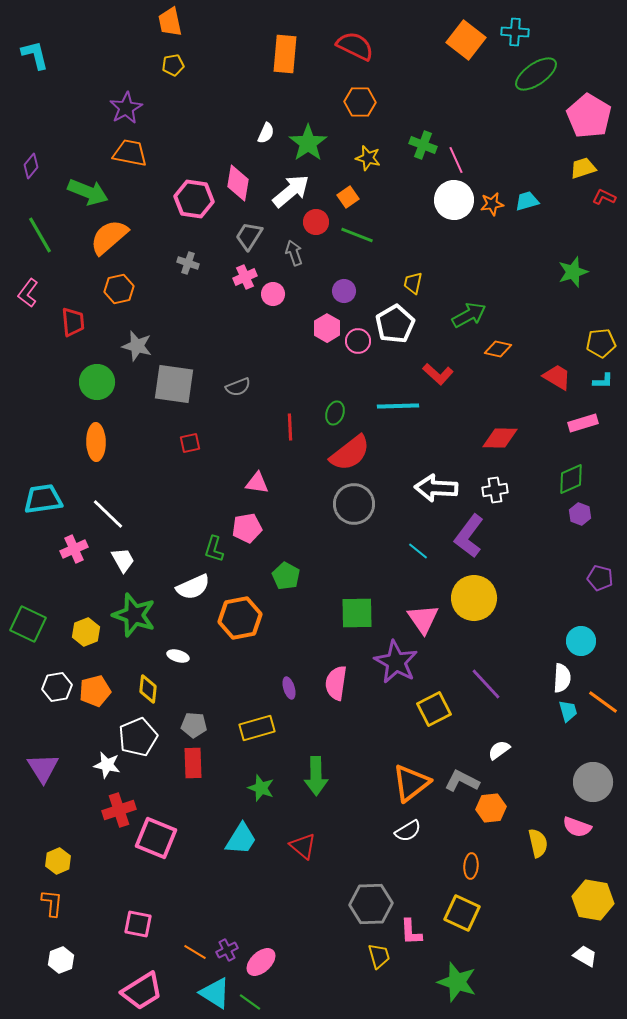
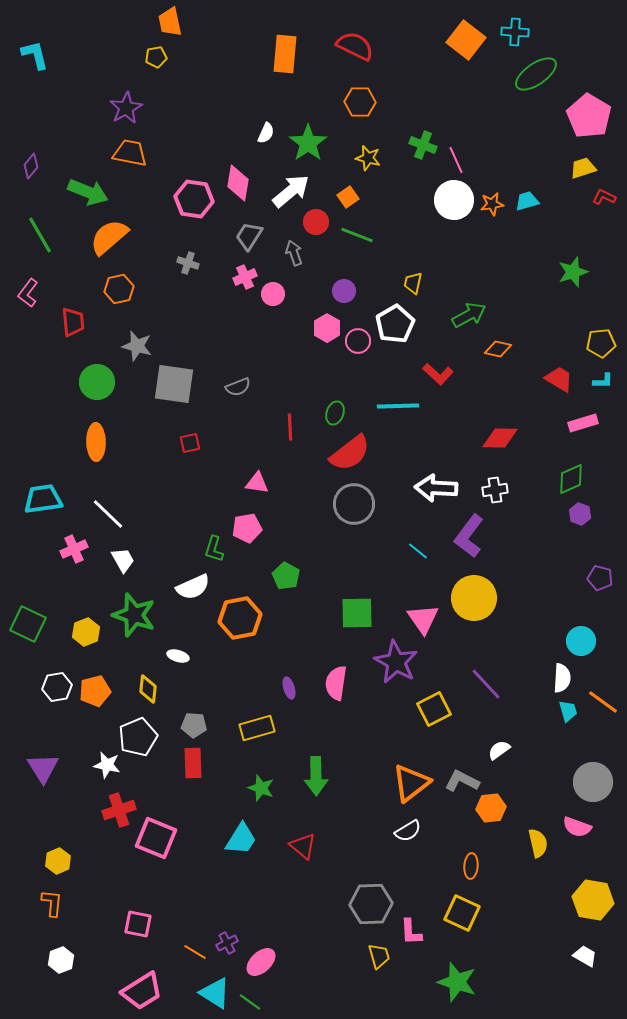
yellow pentagon at (173, 65): moved 17 px left, 8 px up
red trapezoid at (557, 377): moved 2 px right, 2 px down
purple cross at (227, 950): moved 7 px up
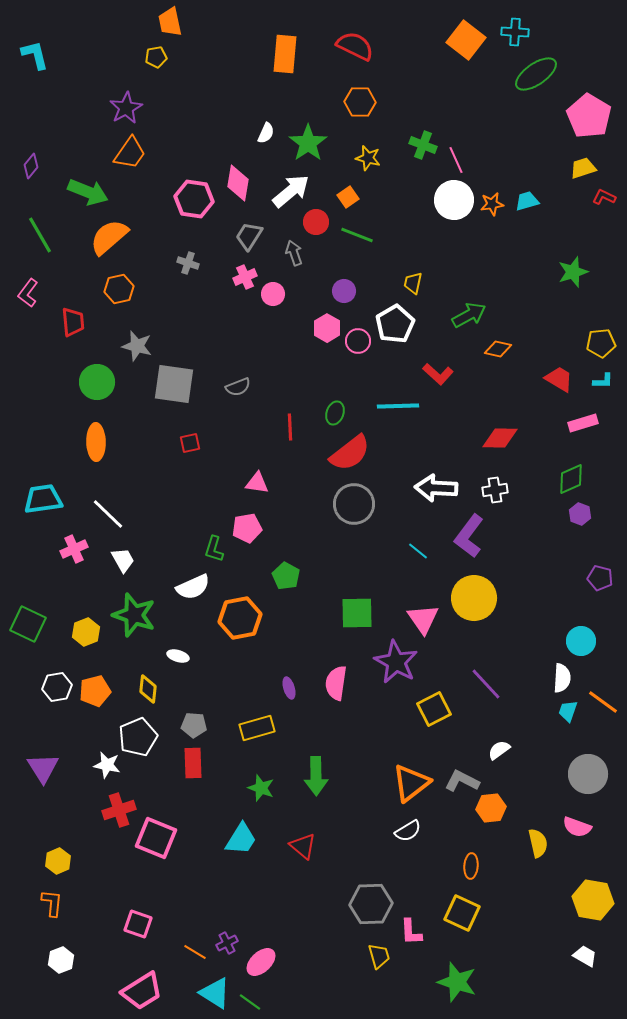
orange trapezoid at (130, 153): rotated 114 degrees clockwise
cyan trapezoid at (568, 711): rotated 145 degrees counterclockwise
gray circle at (593, 782): moved 5 px left, 8 px up
pink square at (138, 924): rotated 8 degrees clockwise
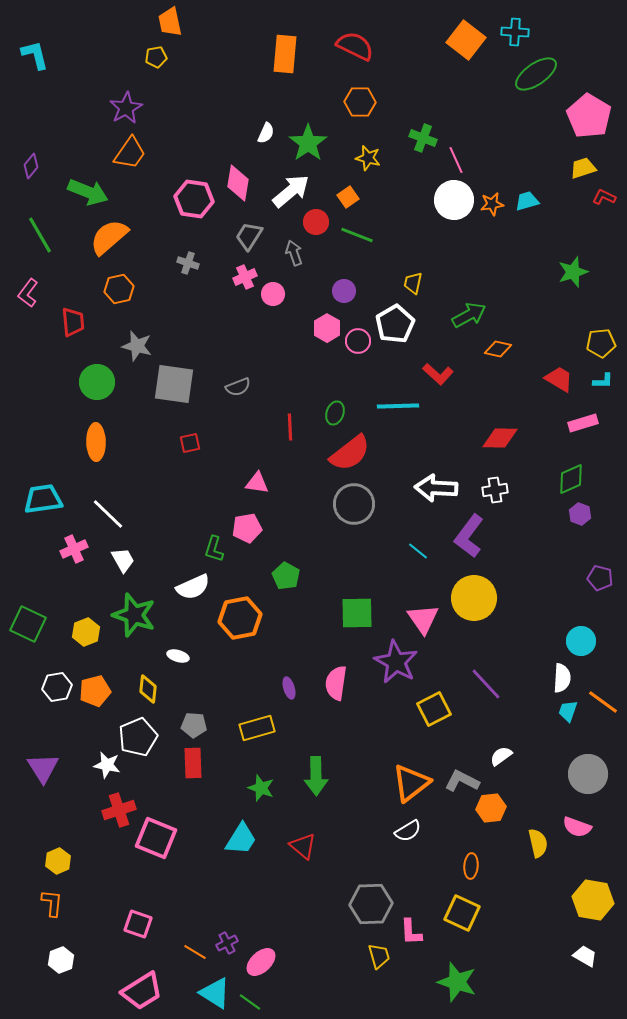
green cross at (423, 145): moved 7 px up
white semicircle at (499, 750): moved 2 px right, 6 px down
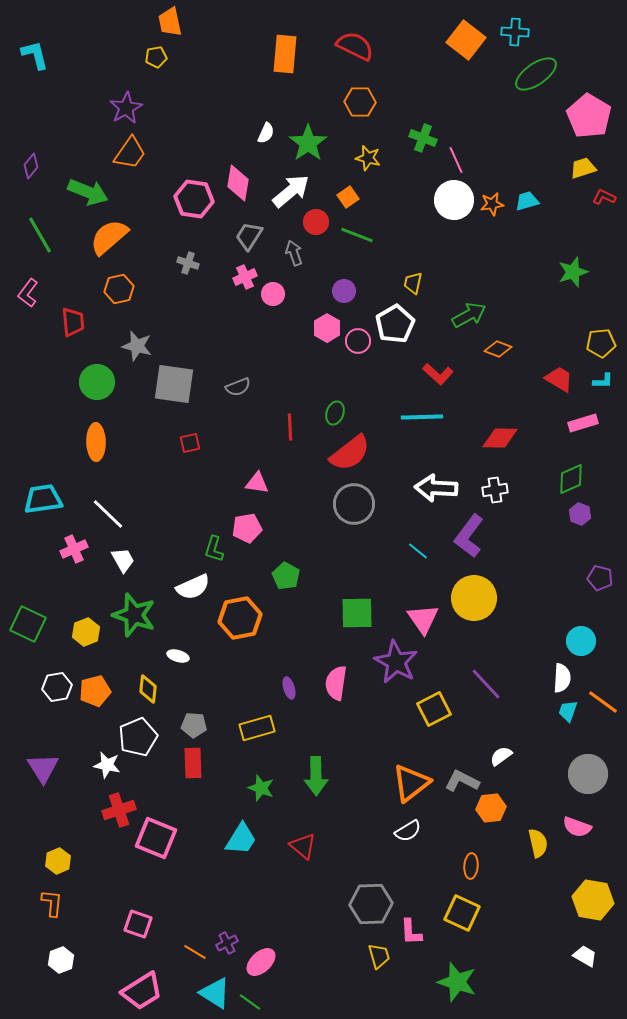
orange diamond at (498, 349): rotated 8 degrees clockwise
cyan line at (398, 406): moved 24 px right, 11 px down
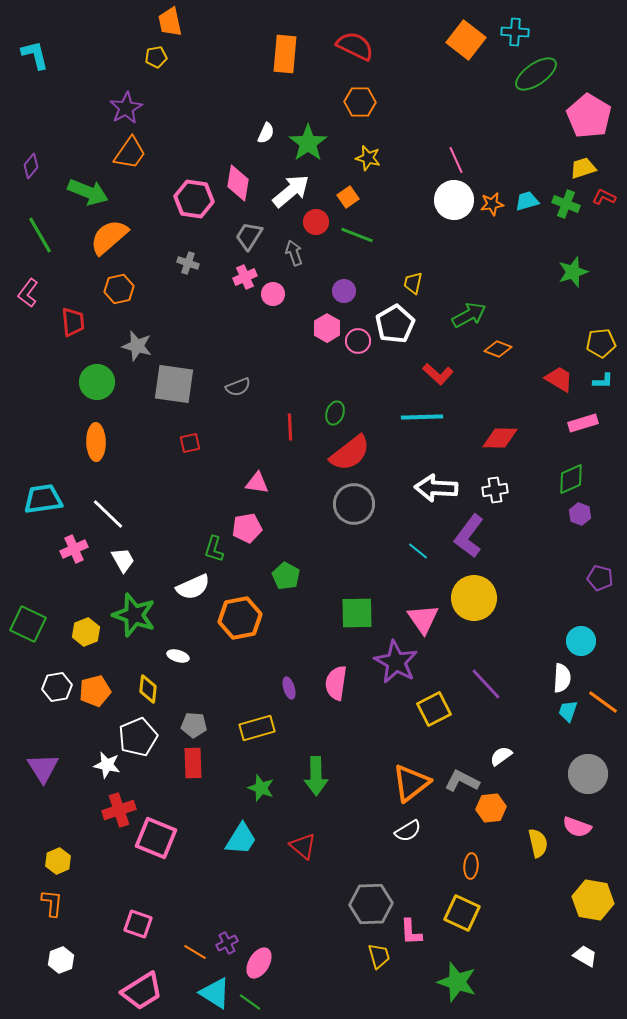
green cross at (423, 138): moved 143 px right, 66 px down
pink ellipse at (261, 962): moved 2 px left, 1 px down; rotated 16 degrees counterclockwise
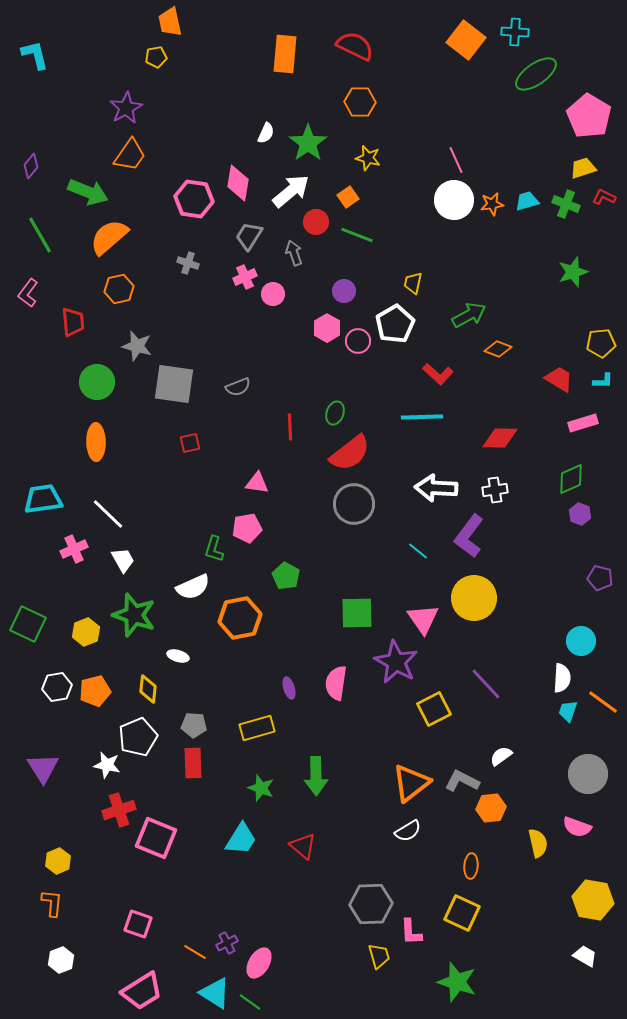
orange trapezoid at (130, 153): moved 2 px down
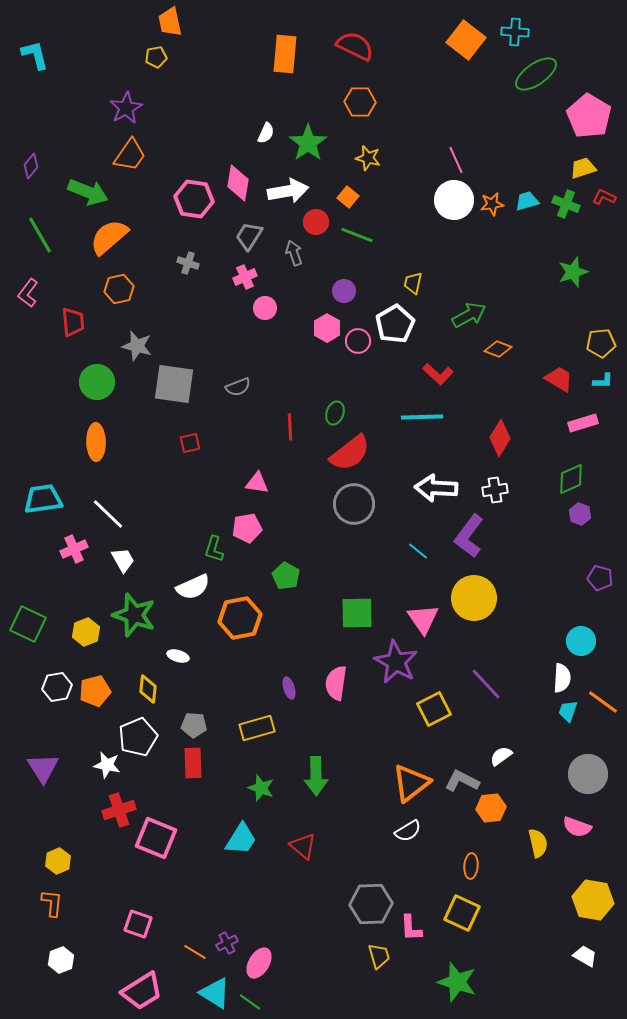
white arrow at (291, 191): moved 3 px left; rotated 30 degrees clockwise
orange square at (348, 197): rotated 15 degrees counterclockwise
pink circle at (273, 294): moved 8 px left, 14 px down
red diamond at (500, 438): rotated 60 degrees counterclockwise
pink L-shape at (411, 932): moved 4 px up
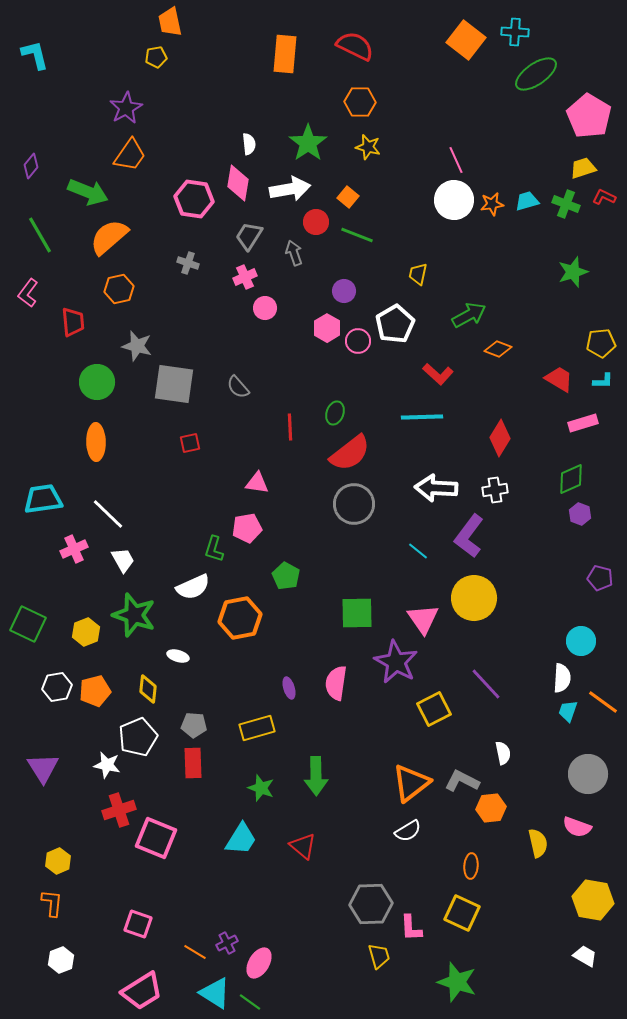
white semicircle at (266, 133): moved 17 px left, 11 px down; rotated 30 degrees counterclockwise
yellow star at (368, 158): moved 11 px up
white arrow at (288, 191): moved 2 px right, 2 px up
yellow trapezoid at (413, 283): moved 5 px right, 9 px up
gray semicircle at (238, 387): rotated 70 degrees clockwise
white semicircle at (501, 756): moved 2 px right, 3 px up; rotated 115 degrees clockwise
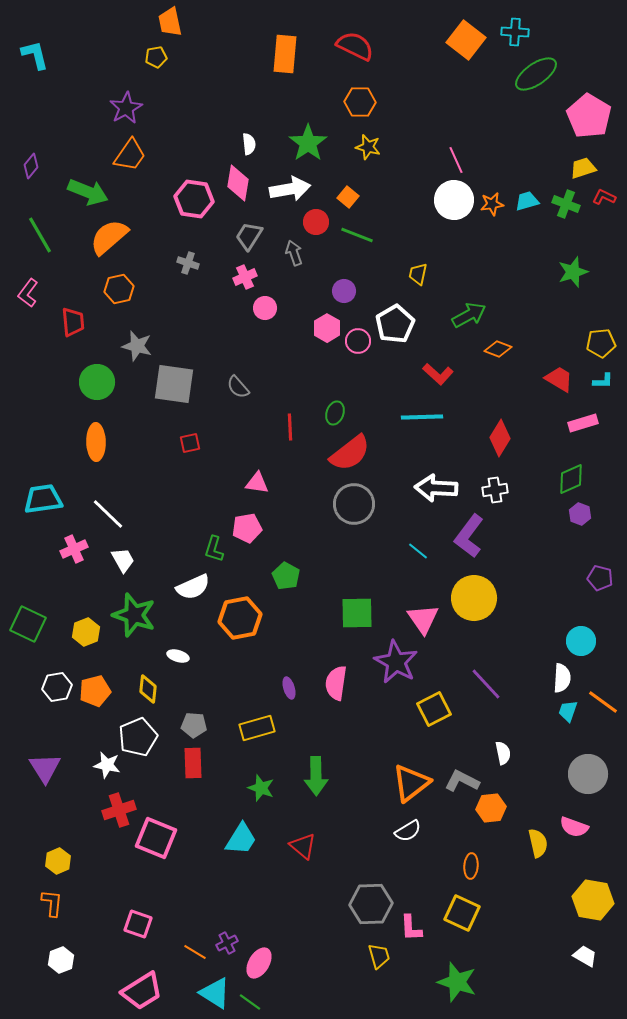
purple triangle at (43, 768): moved 2 px right
pink semicircle at (577, 827): moved 3 px left
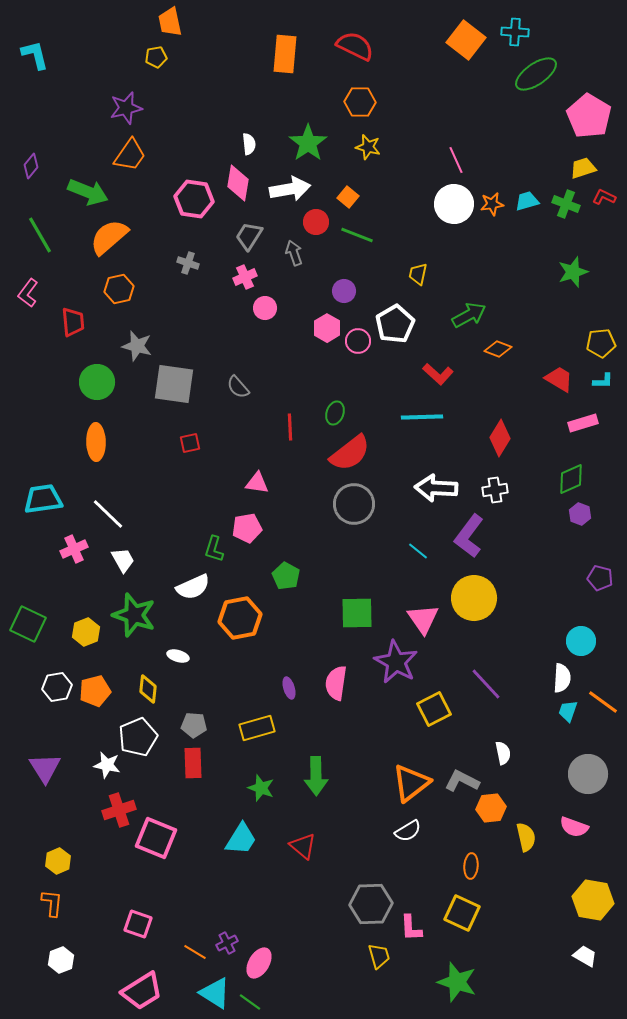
purple star at (126, 108): rotated 16 degrees clockwise
white circle at (454, 200): moved 4 px down
yellow semicircle at (538, 843): moved 12 px left, 6 px up
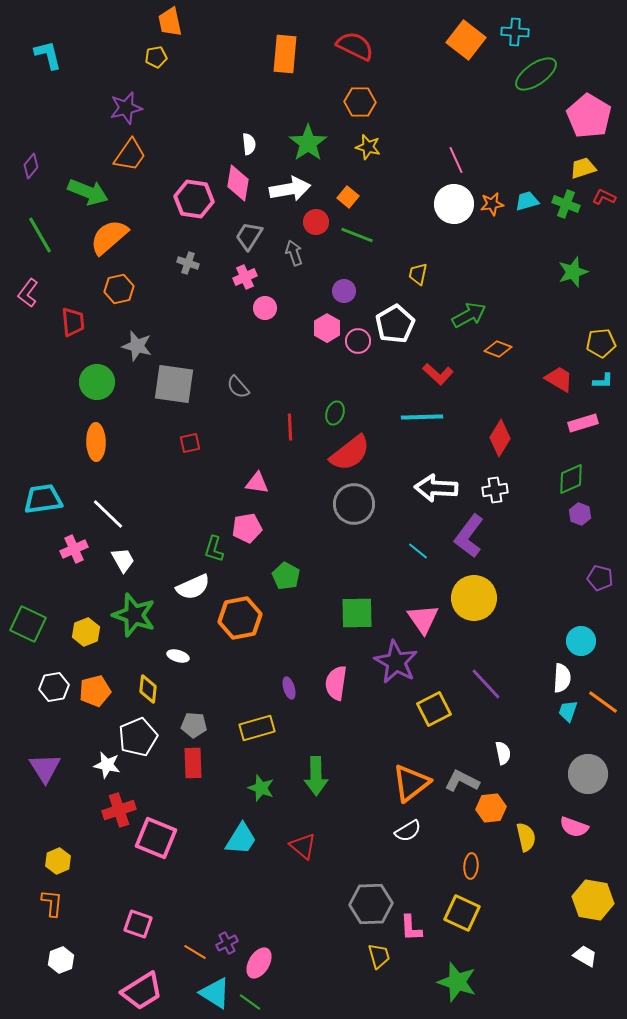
cyan L-shape at (35, 55): moved 13 px right
white hexagon at (57, 687): moved 3 px left
